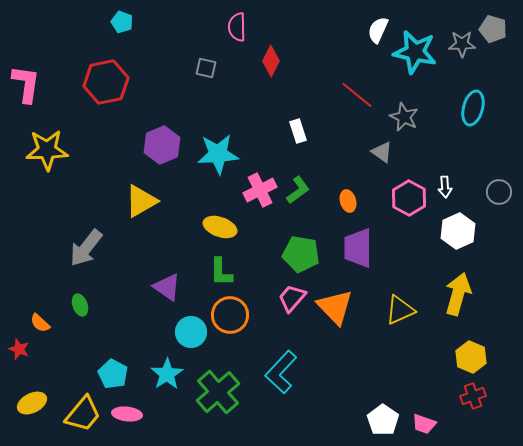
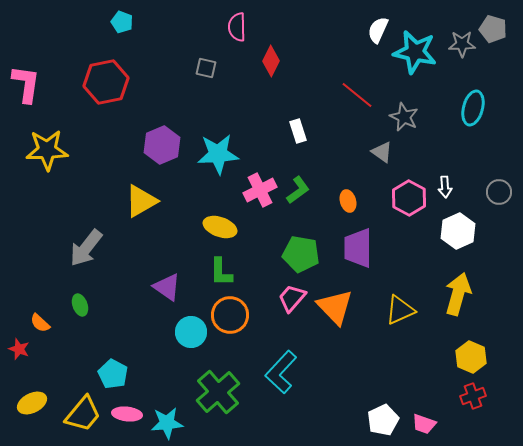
cyan star at (167, 374): moved 49 px down; rotated 28 degrees clockwise
white pentagon at (383, 420): rotated 12 degrees clockwise
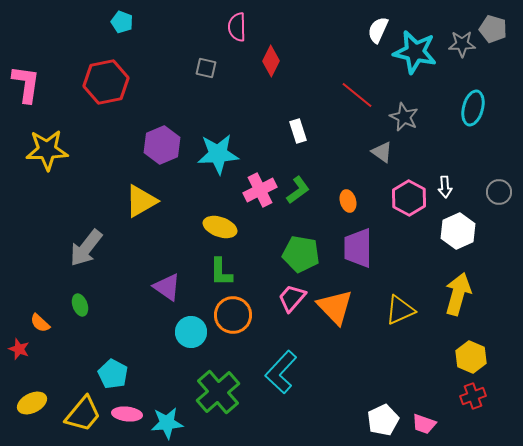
orange circle at (230, 315): moved 3 px right
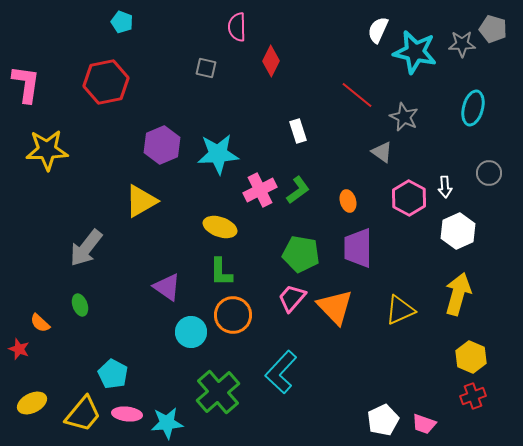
gray circle at (499, 192): moved 10 px left, 19 px up
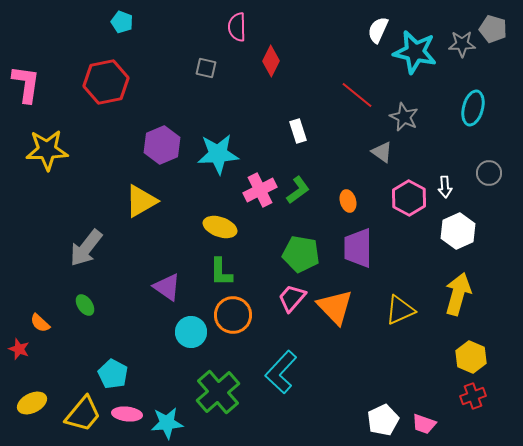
green ellipse at (80, 305): moved 5 px right; rotated 15 degrees counterclockwise
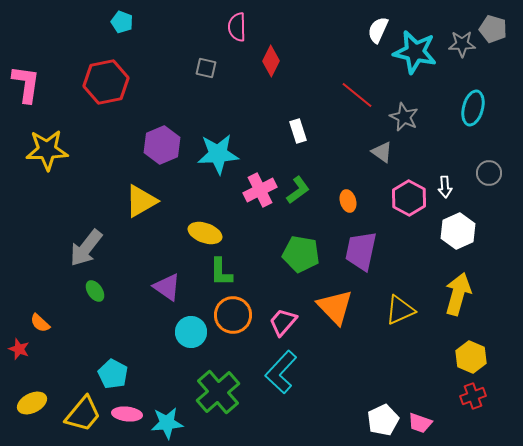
yellow ellipse at (220, 227): moved 15 px left, 6 px down
purple trapezoid at (358, 248): moved 3 px right, 3 px down; rotated 12 degrees clockwise
pink trapezoid at (292, 298): moved 9 px left, 24 px down
green ellipse at (85, 305): moved 10 px right, 14 px up
pink trapezoid at (424, 424): moved 4 px left, 1 px up
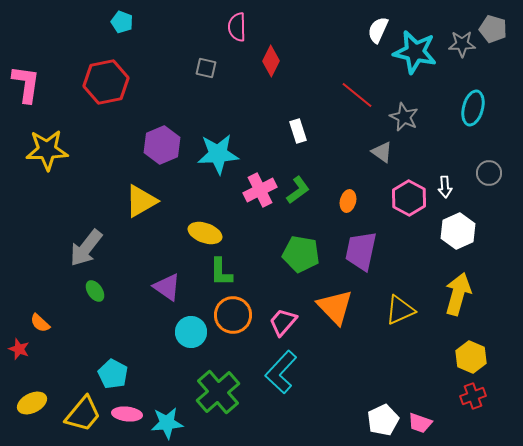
orange ellipse at (348, 201): rotated 30 degrees clockwise
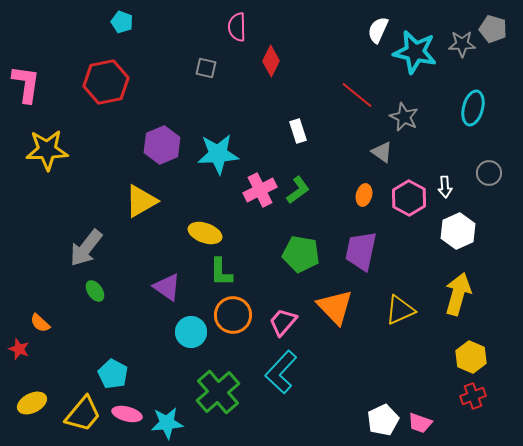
orange ellipse at (348, 201): moved 16 px right, 6 px up
pink ellipse at (127, 414): rotated 8 degrees clockwise
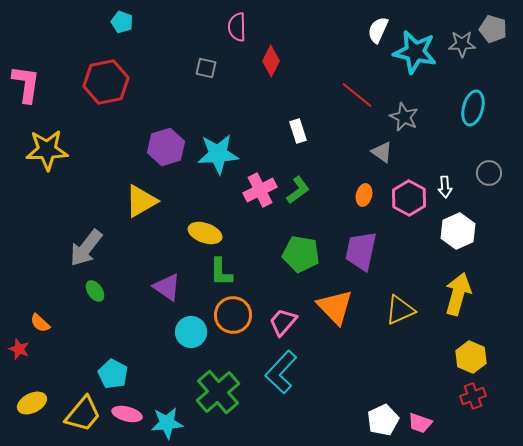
purple hexagon at (162, 145): moved 4 px right, 2 px down; rotated 6 degrees clockwise
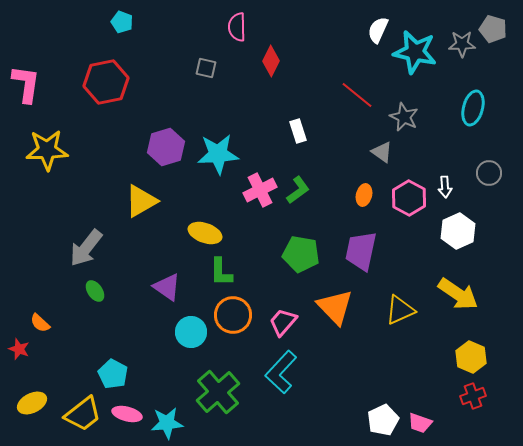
yellow arrow at (458, 294): rotated 108 degrees clockwise
yellow trapezoid at (83, 414): rotated 12 degrees clockwise
